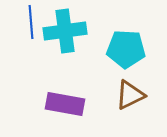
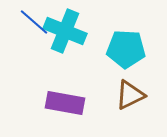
blue line: moved 3 px right; rotated 44 degrees counterclockwise
cyan cross: rotated 30 degrees clockwise
purple rectangle: moved 1 px up
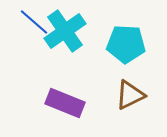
cyan cross: rotated 33 degrees clockwise
cyan pentagon: moved 5 px up
purple rectangle: rotated 12 degrees clockwise
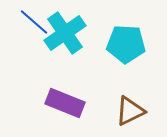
cyan cross: moved 2 px down
brown triangle: moved 16 px down
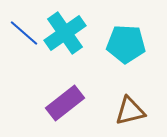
blue line: moved 10 px left, 11 px down
purple rectangle: rotated 60 degrees counterclockwise
brown triangle: rotated 12 degrees clockwise
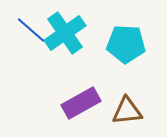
blue line: moved 7 px right, 3 px up
purple rectangle: moved 16 px right; rotated 9 degrees clockwise
brown triangle: moved 3 px left; rotated 8 degrees clockwise
